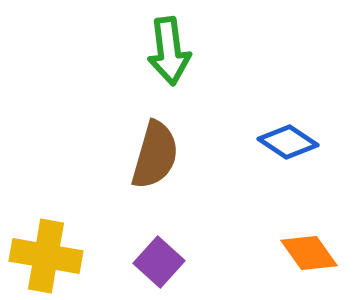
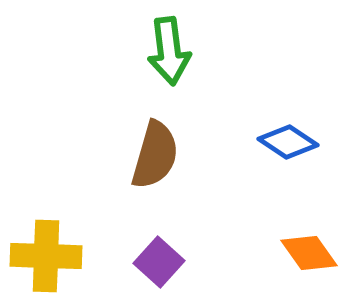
yellow cross: rotated 8 degrees counterclockwise
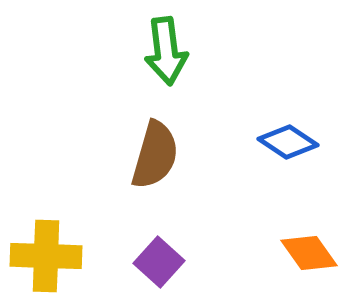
green arrow: moved 3 px left
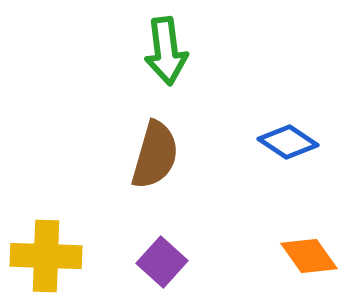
orange diamond: moved 3 px down
purple square: moved 3 px right
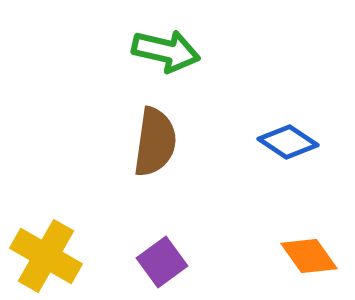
green arrow: rotated 70 degrees counterclockwise
brown semicircle: moved 13 px up; rotated 8 degrees counterclockwise
yellow cross: rotated 28 degrees clockwise
purple square: rotated 12 degrees clockwise
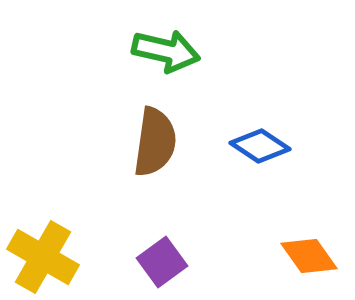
blue diamond: moved 28 px left, 4 px down
yellow cross: moved 3 px left, 1 px down
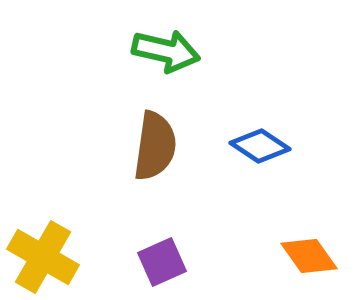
brown semicircle: moved 4 px down
purple square: rotated 12 degrees clockwise
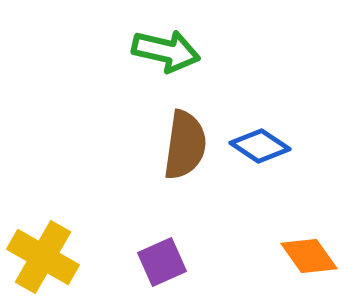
brown semicircle: moved 30 px right, 1 px up
